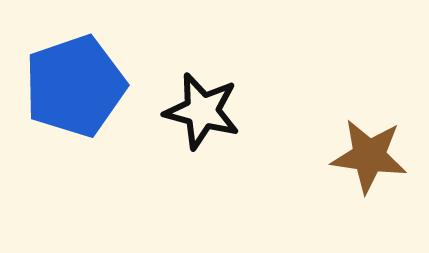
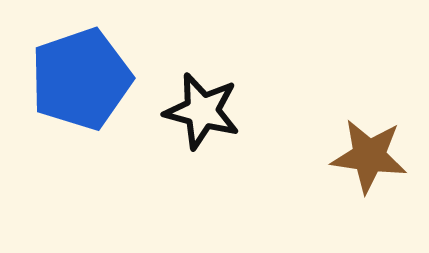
blue pentagon: moved 6 px right, 7 px up
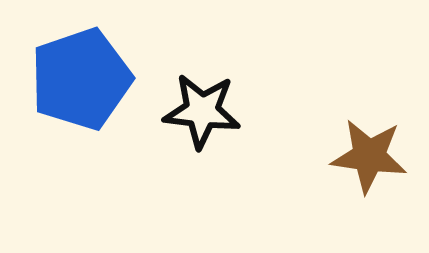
black star: rotated 8 degrees counterclockwise
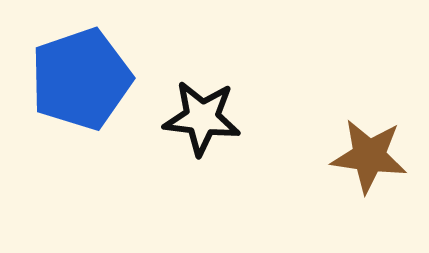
black star: moved 7 px down
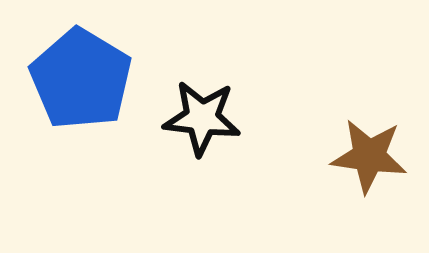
blue pentagon: rotated 22 degrees counterclockwise
